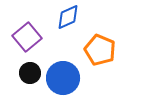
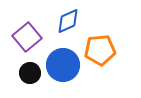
blue diamond: moved 4 px down
orange pentagon: rotated 28 degrees counterclockwise
blue circle: moved 13 px up
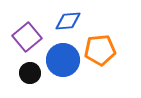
blue diamond: rotated 20 degrees clockwise
blue circle: moved 5 px up
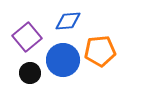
orange pentagon: moved 1 px down
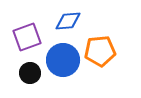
purple square: rotated 20 degrees clockwise
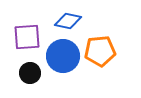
blue diamond: rotated 16 degrees clockwise
purple square: rotated 16 degrees clockwise
blue circle: moved 4 px up
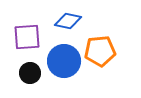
blue circle: moved 1 px right, 5 px down
